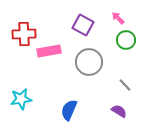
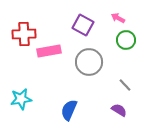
pink arrow: rotated 16 degrees counterclockwise
purple semicircle: moved 1 px up
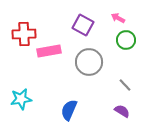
purple semicircle: moved 3 px right, 1 px down
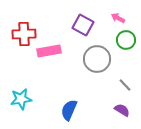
gray circle: moved 8 px right, 3 px up
purple semicircle: moved 1 px up
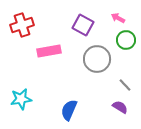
red cross: moved 2 px left, 9 px up; rotated 15 degrees counterclockwise
purple semicircle: moved 2 px left, 3 px up
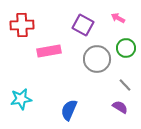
red cross: rotated 15 degrees clockwise
green circle: moved 8 px down
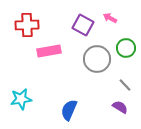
pink arrow: moved 8 px left
red cross: moved 5 px right
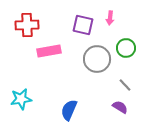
pink arrow: rotated 112 degrees counterclockwise
purple square: rotated 15 degrees counterclockwise
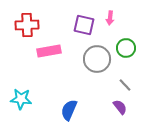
purple square: moved 1 px right
cyan star: rotated 15 degrees clockwise
purple semicircle: rotated 21 degrees clockwise
